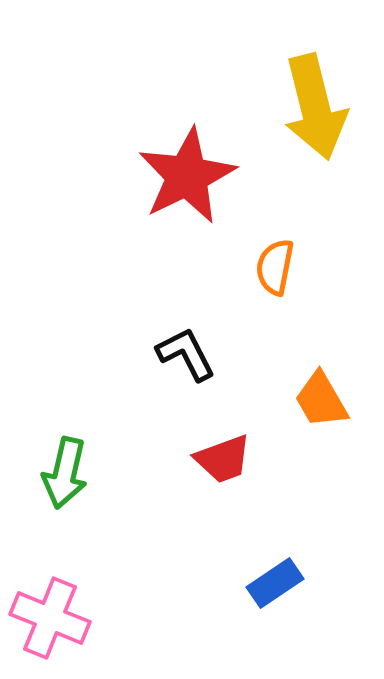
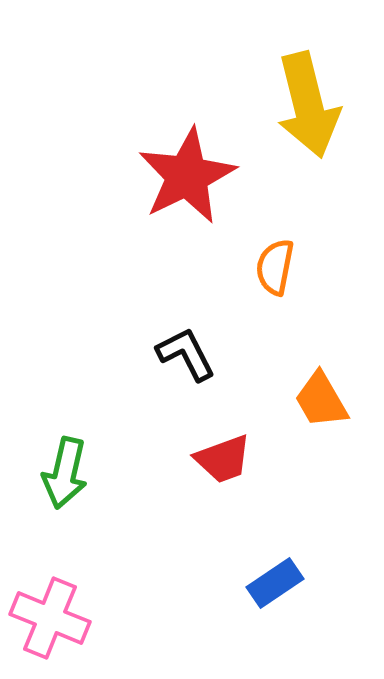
yellow arrow: moved 7 px left, 2 px up
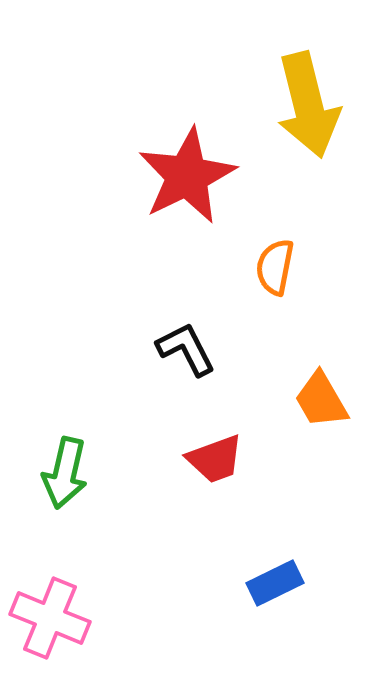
black L-shape: moved 5 px up
red trapezoid: moved 8 px left
blue rectangle: rotated 8 degrees clockwise
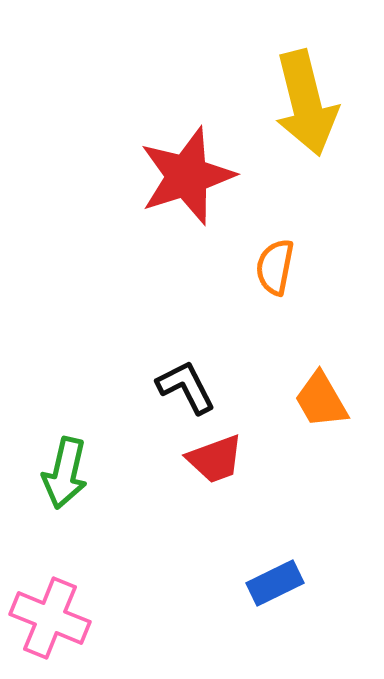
yellow arrow: moved 2 px left, 2 px up
red star: rotated 8 degrees clockwise
black L-shape: moved 38 px down
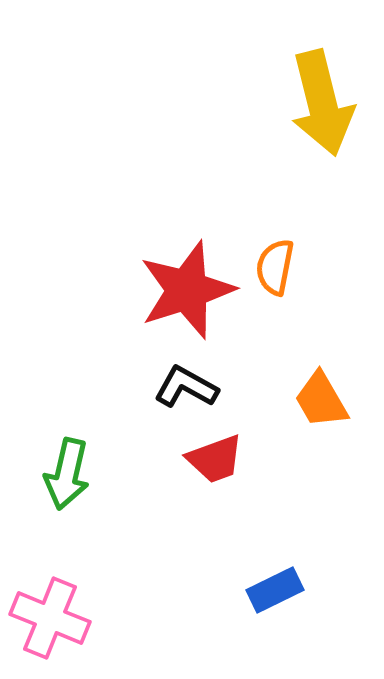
yellow arrow: moved 16 px right
red star: moved 114 px down
black L-shape: rotated 34 degrees counterclockwise
green arrow: moved 2 px right, 1 px down
blue rectangle: moved 7 px down
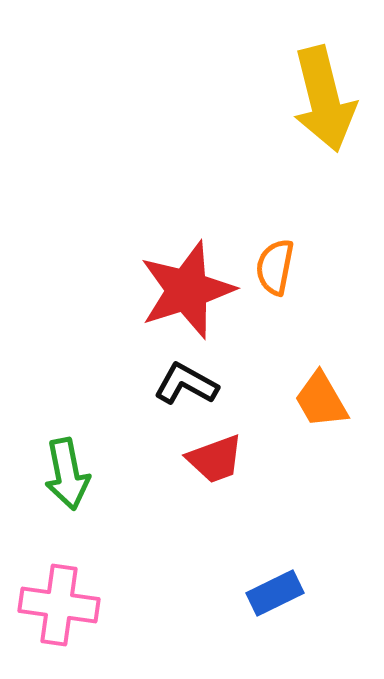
yellow arrow: moved 2 px right, 4 px up
black L-shape: moved 3 px up
green arrow: rotated 24 degrees counterclockwise
blue rectangle: moved 3 px down
pink cross: moved 9 px right, 13 px up; rotated 14 degrees counterclockwise
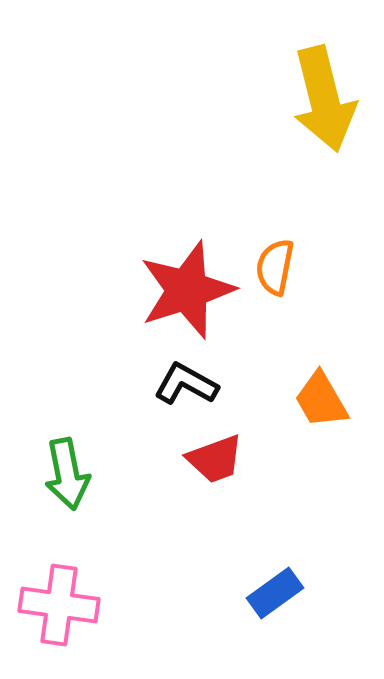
blue rectangle: rotated 10 degrees counterclockwise
